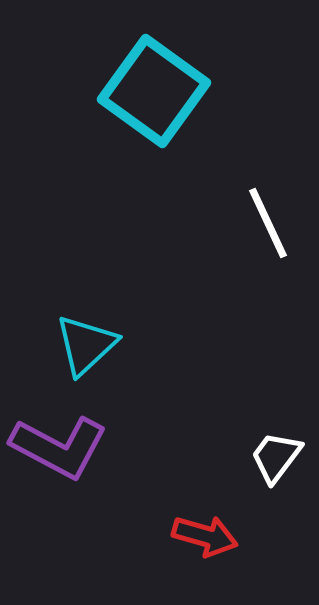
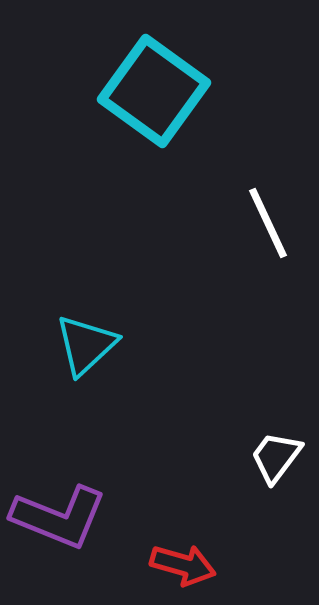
purple L-shape: moved 70 px down; rotated 6 degrees counterclockwise
red arrow: moved 22 px left, 29 px down
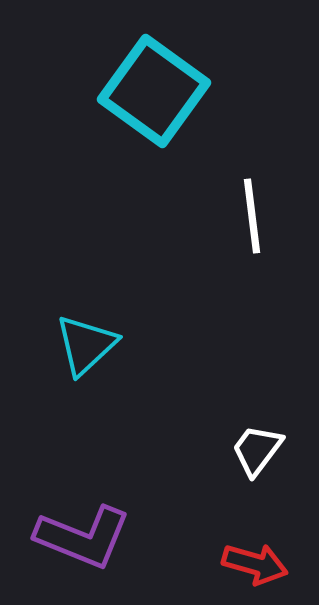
white line: moved 16 px left, 7 px up; rotated 18 degrees clockwise
white trapezoid: moved 19 px left, 7 px up
purple L-shape: moved 24 px right, 20 px down
red arrow: moved 72 px right, 1 px up
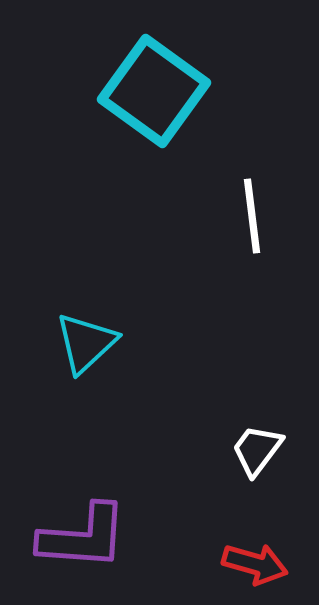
cyan triangle: moved 2 px up
purple L-shape: rotated 18 degrees counterclockwise
